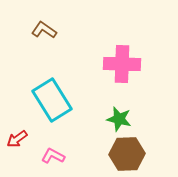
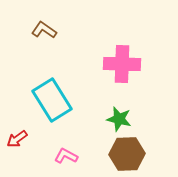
pink L-shape: moved 13 px right
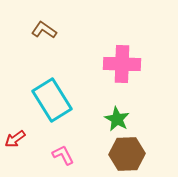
green star: moved 2 px left; rotated 15 degrees clockwise
red arrow: moved 2 px left
pink L-shape: moved 3 px left, 1 px up; rotated 35 degrees clockwise
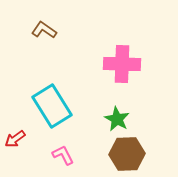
cyan rectangle: moved 6 px down
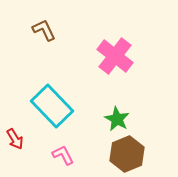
brown L-shape: rotated 30 degrees clockwise
pink cross: moved 7 px left, 8 px up; rotated 36 degrees clockwise
cyan rectangle: rotated 12 degrees counterclockwise
red arrow: rotated 85 degrees counterclockwise
brown hexagon: rotated 20 degrees counterclockwise
